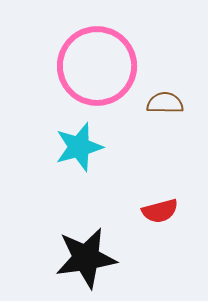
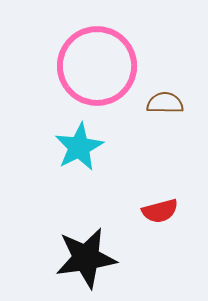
cyan star: rotated 12 degrees counterclockwise
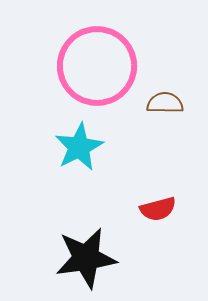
red semicircle: moved 2 px left, 2 px up
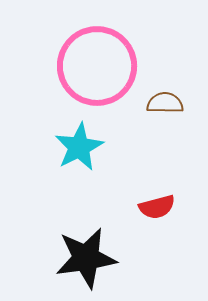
red semicircle: moved 1 px left, 2 px up
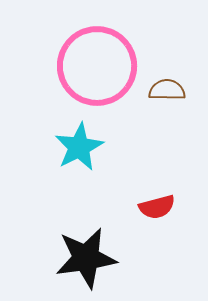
brown semicircle: moved 2 px right, 13 px up
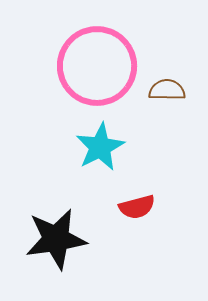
cyan star: moved 21 px right
red semicircle: moved 20 px left
black star: moved 30 px left, 19 px up
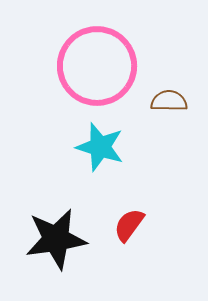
brown semicircle: moved 2 px right, 11 px down
cyan star: rotated 27 degrees counterclockwise
red semicircle: moved 8 px left, 18 px down; rotated 141 degrees clockwise
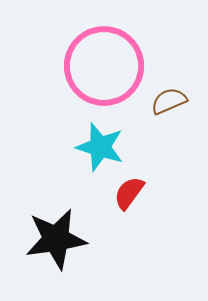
pink circle: moved 7 px right
brown semicircle: rotated 24 degrees counterclockwise
red semicircle: moved 32 px up
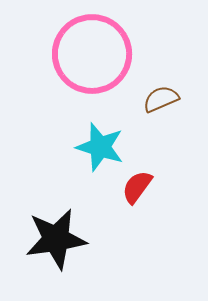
pink circle: moved 12 px left, 12 px up
brown semicircle: moved 8 px left, 2 px up
red semicircle: moved 8 px right, 6 px up
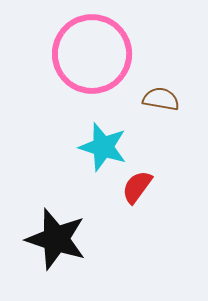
brown semicircle: rotated 33 degrees clockwise
cyan star: moved 3 px right
black star: rotated 26 degrees clockwise
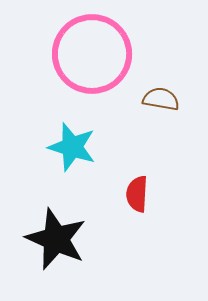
cyan star: moved 31 px left
red semicircle: moved 7 px down; rotated 33 degrees counterclockwise
black star: rotated 6 degrees clockwise
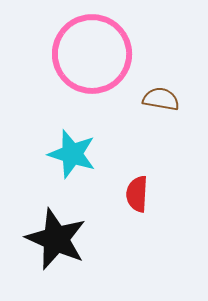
cyan star: moved 7 px down
